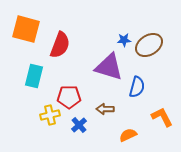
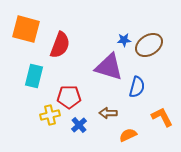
brown arrow: moved 3 px right, 4 px down
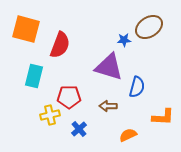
brown ellipse: moved 18 px up
brown arrow: moved 7 px up
orange L-shape: moved 1 px right; rotated 120 degrees clockwise
blue cross: moved 4 px down
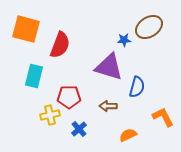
orange L-shape: rotated 120 degrees counterclockwise
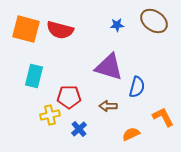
brown ellipse: moved 5 px right, 6 px up; rotated 68 degrees clockwise
blue star: moved 7 px left, 15 px up
red semicircle: moved 15 px up; rotated 84 degrees clockwise
orange semicircle: moved 3 px right, 1 px up
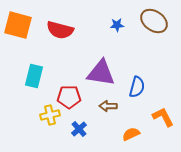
orange square: moved 8 px left, 4 px up
purple triangle: moved 8 px left, 6 px down; rotated 8 degrees counterclockwise
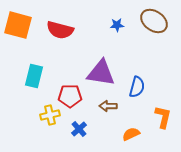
red pentagon: moved 1 px right, 1 px up
orange L-shape: rotated 40 degrees clockwise
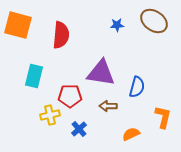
red semicircle: moved 1 px right, 5 px down; rotated 100 degrees counterclockwise
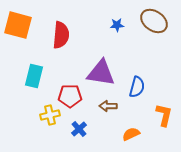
orange L-shape: moved 1 px right, 2 px up
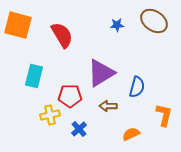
red semicircle: moved 1 px right; rotated 36 degrees counterclockwise
purple triangle: rotated 40 degrees counterclockwise
